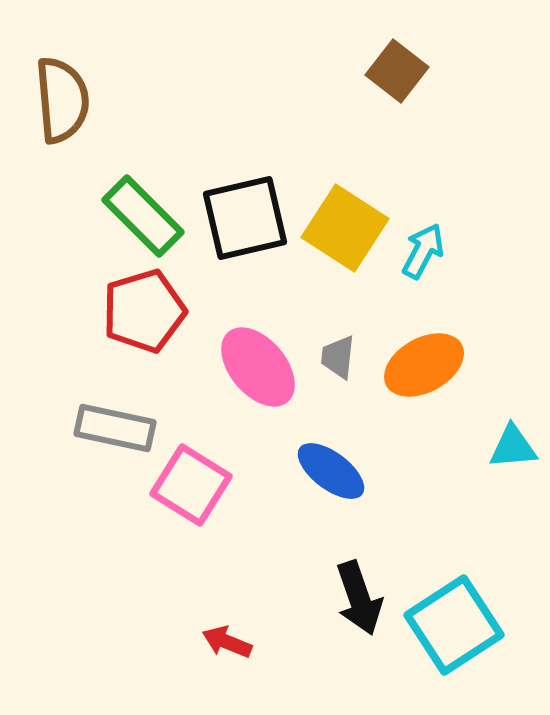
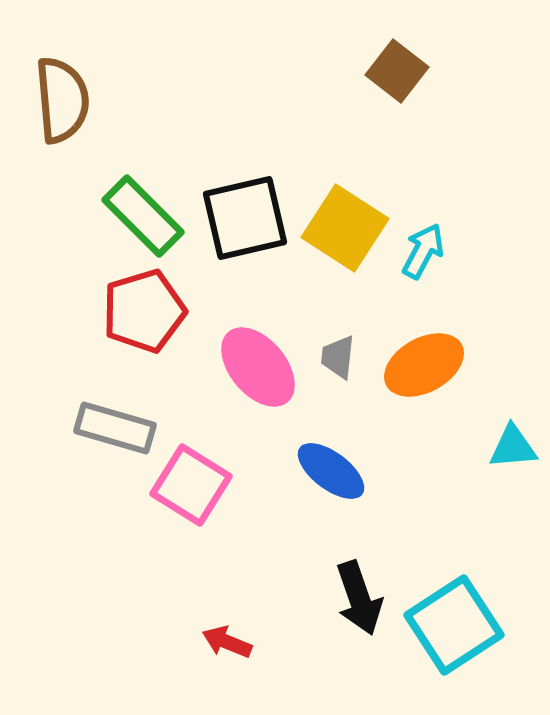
gray rectangle: rotated 4 degrees clockwise
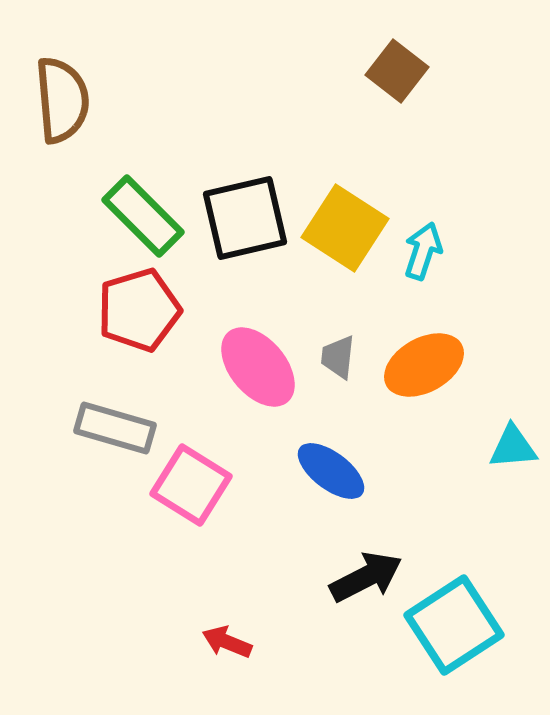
cyan arrow: rotated 10 degrees counterclockwise
red pentagon: moved 5 px left, 1 px up
black arrow: moved 7 px right, 21 px up; rotated 98 degrees counterclockwise
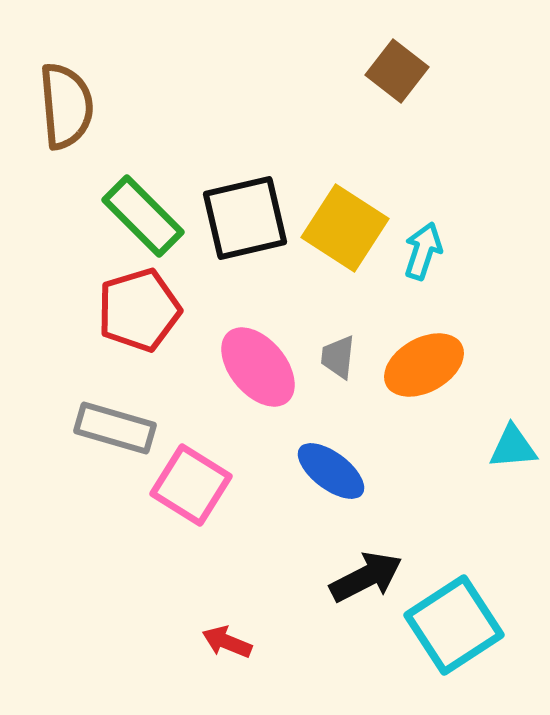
brown semicircle: moved 4 px right, 6 px down
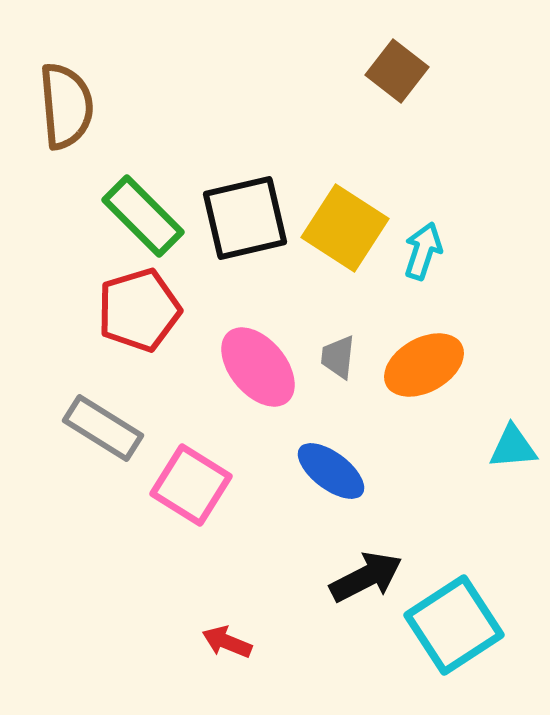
gray rectangle: moved 12 px left; rotated 16 degrees clockwise
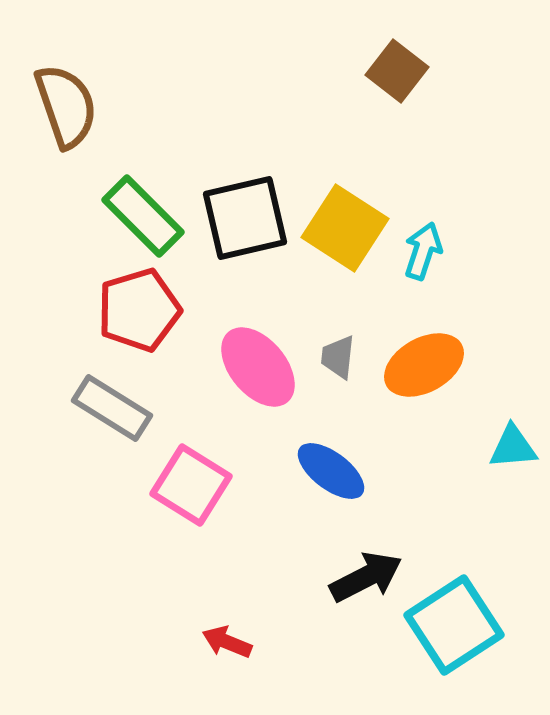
brown semicircle: rotated 14 degrees counterclockwise
gray rectangle: moved 9 px right, 20 px up
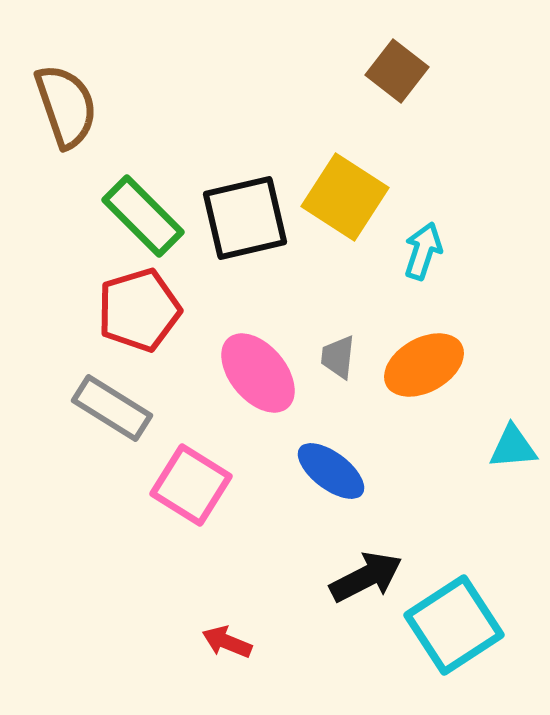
yellow square: moved 31 px up
pink ellipse: moved 6 px down
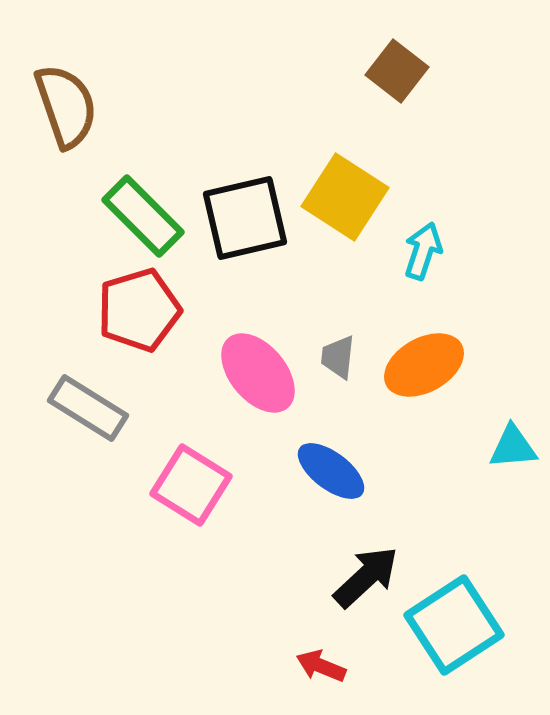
gray rectangle: moved 24 px left
black arrow: rotated 16 degrees counterclockwise
red arrow: moved 94 px right, 24 px down
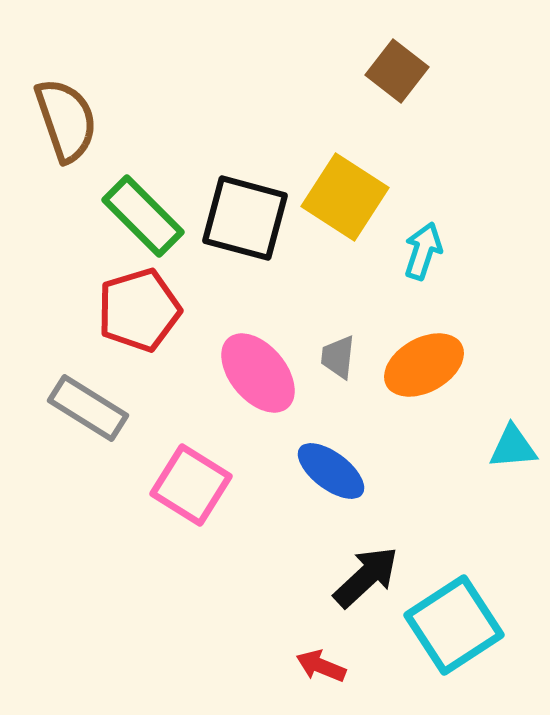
brown semicircle: moved 14 px down
black square: rotated 28 degrees clockwise
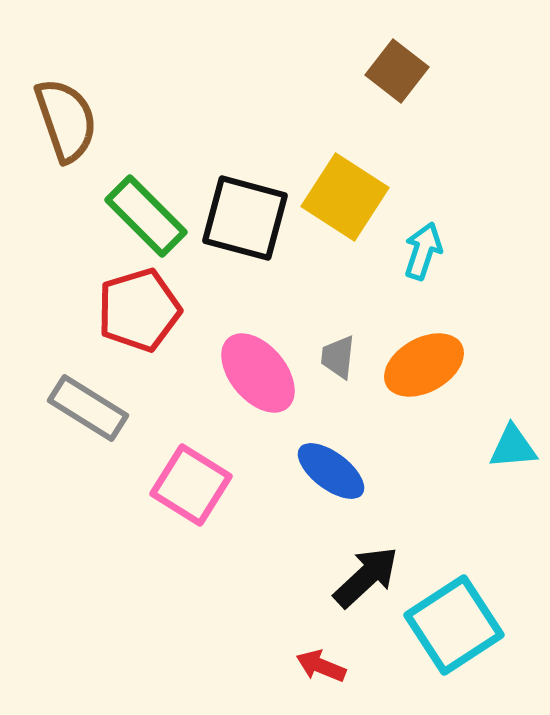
green rectangle: moved 3 px right
